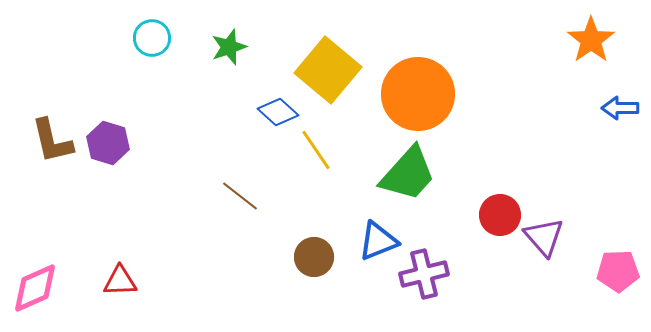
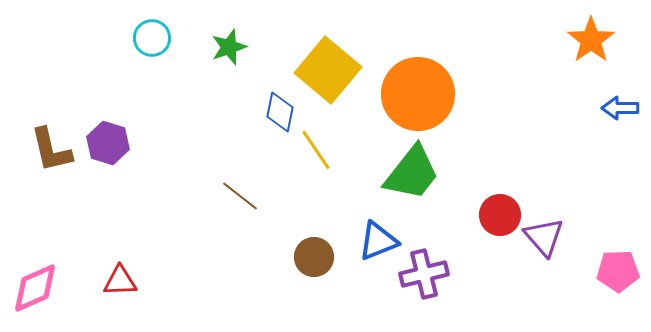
blue diamond: moved 2 px right; rotated 60 degrees clockwise
brown L-shape: moved 1 px left, 9 px down
green trapezoid: moved 4 px right, 1 px up; rotated 4 degrees counterclockwise
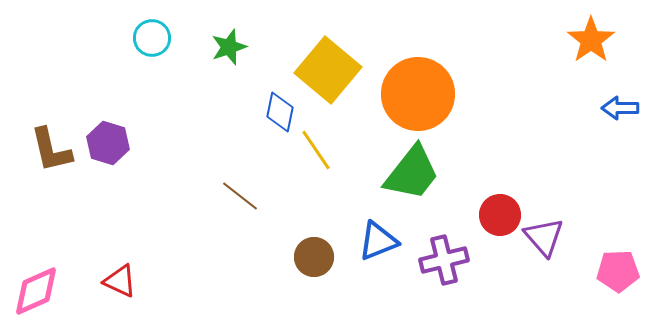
purple cross: moved 20 px right, 14 px up
red triangle: rotated 27 degrees clockwise
pink diamond: moved 1 px right, 3 px down
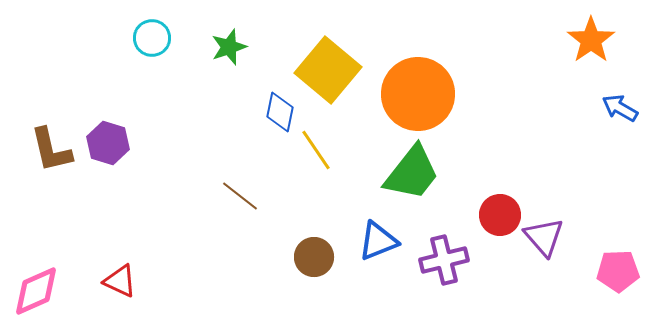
blue arrow: rotated 30 degrees clockwise
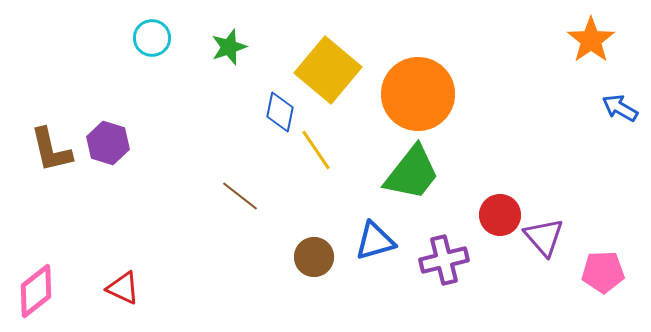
blue triangle: moved 3 px left; rotated 6 degrees clockwise
pink pentagon: moved 15 px left, 1 px down
red triangle: moved 3 px right, 7 px down
pink diamond: rotated 14 degrees counterclockwise
